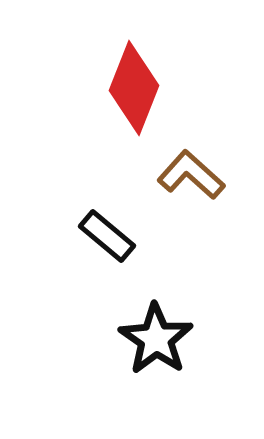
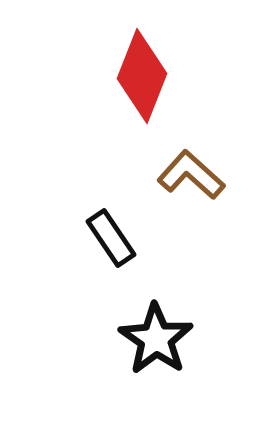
red diamond: moved 8 px right, 12 px up
black rectangle: moved 4 px right, 2 px down; rotated 16 degrees clockwise
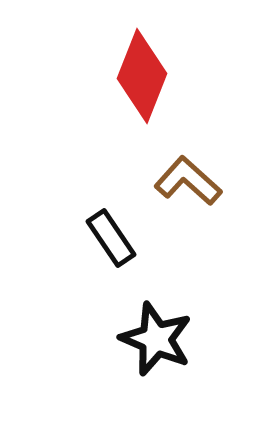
brown L-shape: moved 3 px left, 6 px down
black star: rotated 12 degrees counterclockwise
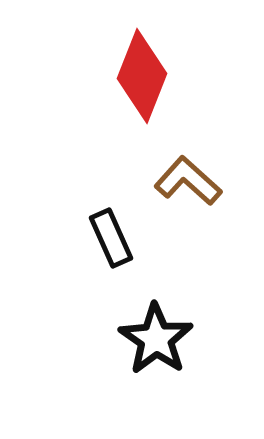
black rectangle: rotated 10 degrees clockwise
black star: rotated 12 degrees clockwise
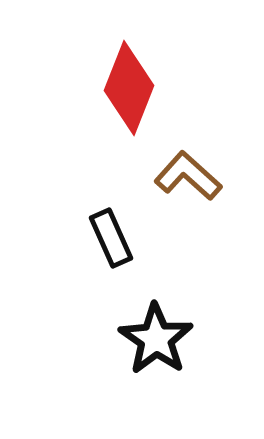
red diamond: moved 13 px left, 12 px down
brown L-shape: moved 5 px up
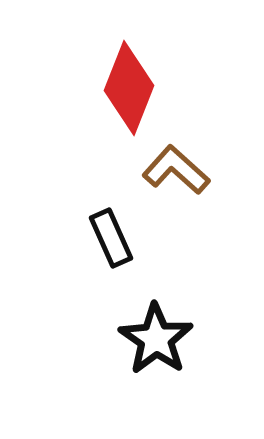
brown L-shape: moved 12 px left, 6 px up
